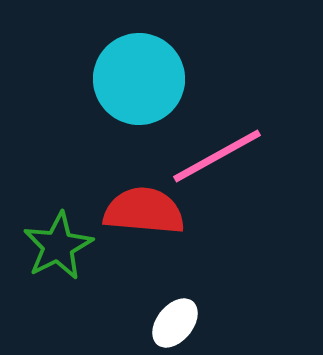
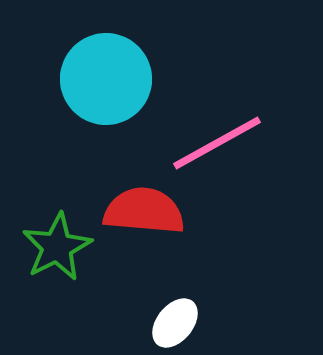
cyan circle: moved 33 px left
pink line: moved 13 px up
green star: moved 1 px left, 1 px down
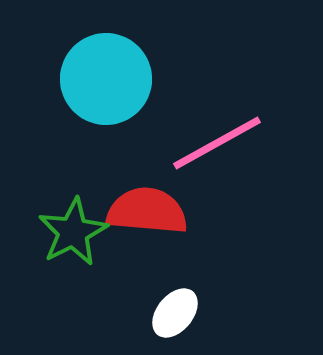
red semicircle: moved 3 px right
green star: moved 16 px right, 15 px up
white ellipse: moved 10 px up
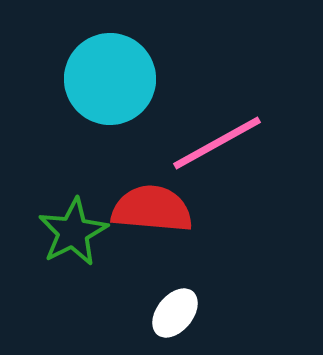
cyan circle: moved 4 px right
red semicircle: moved 5 px right, 2 px up
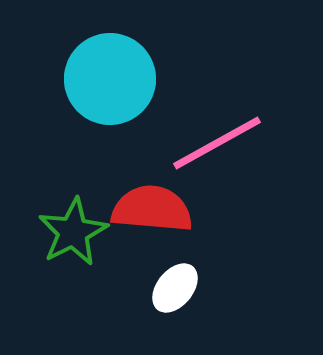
white ellipse: moved 25 px up
